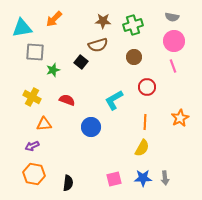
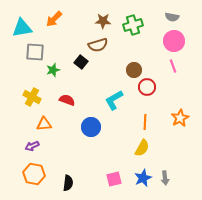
brown circle: moved 13 px down
blue star: rotated 24 degrees counterclockwise
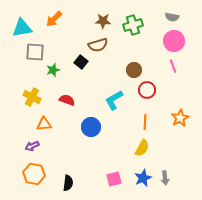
red circle: moved 3 px down
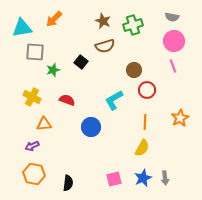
brown star: rotated 21 degrees clockwise
brown semicircle: moved 7 px right, 1 px down
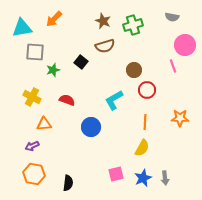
pink circle: moved 11 px right, 4 px down
orange star: rotated 30 degrees clockwise
pink square: moved 2 px right, 5 px up
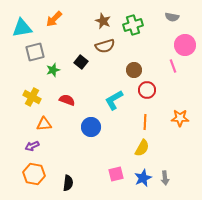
gray square: rotated 18 degrees counterclockwise
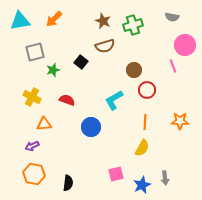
cyan triangle: moved 2 px left, 7 px up
orange star: moved 3 px down
blue star: moved 1 px left, 7 px down
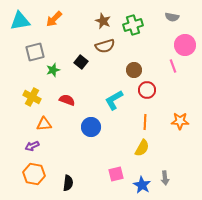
blue star: rotated 18 degrees counterclockwise
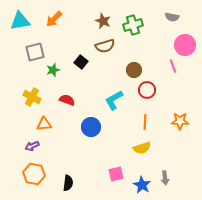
yellow semicircle: rotated 42 degrees clockwise
